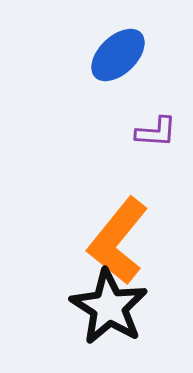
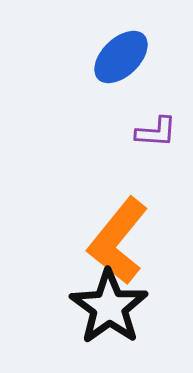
blue ellipse: moved 3 px right, 2 px down
black star: rotated 4 degrees clockwise
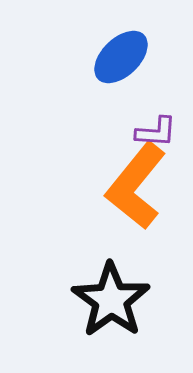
orange L-shape: moved 18 px right, 55 px up
black star: moved 2 px right, 7 px up
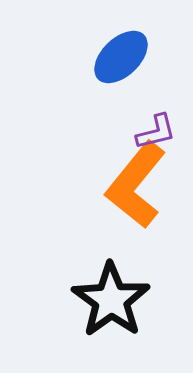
purple L-shape: rotated 18 degrees counterclockwise
orange L-shape: moved 1 px up
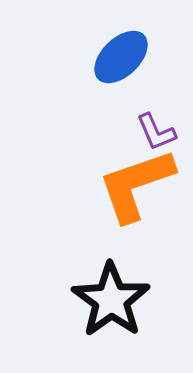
purple L-shape: rotated 81 degrees clockwise
orange L-shape: rotated 32 degrees clockwise
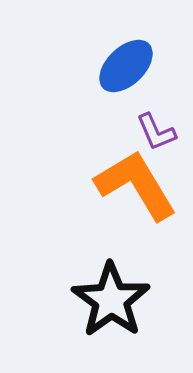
blue ellipse: moved 5 px right, 9 px down
orange L-shape: rotated 78 degrees clockwise
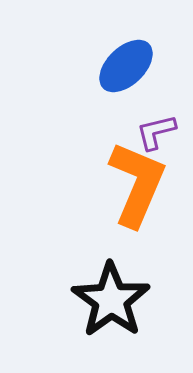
purple L-shape: rotated 99 degrees clockwise
orange L-shape: moved 1 px right, 1 px up; rotated 54 degrees clockwise
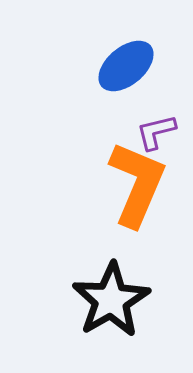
blue ellipse: rotated 4 degrees clockwise
black star: rotated 6 degrees clockwise
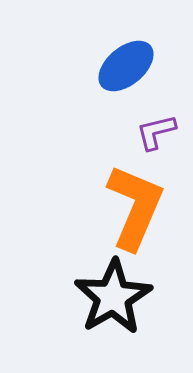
orange L-shape: moved 2 px left, 23 px down
black star: moved 2 px right, 3 px up
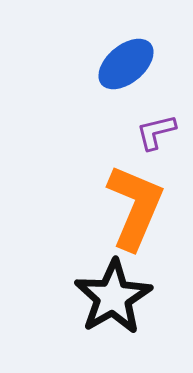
blue ellipse: moved 2 px up
